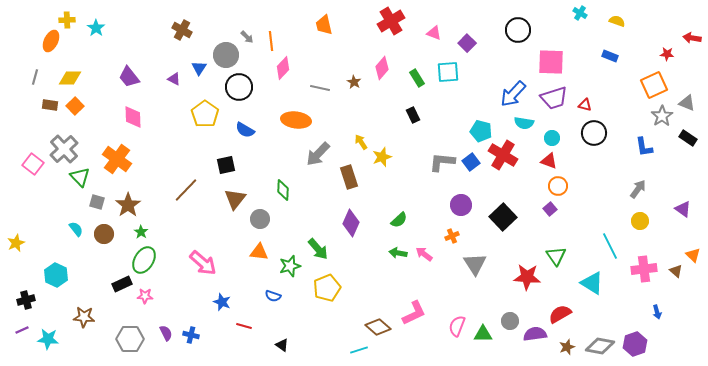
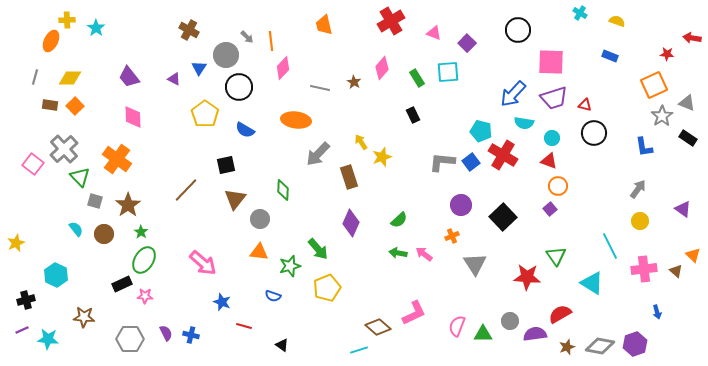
brown cross at (182, 30): moved 7 px right
gray square at (97, 202): moved 2 px left, 1 px up
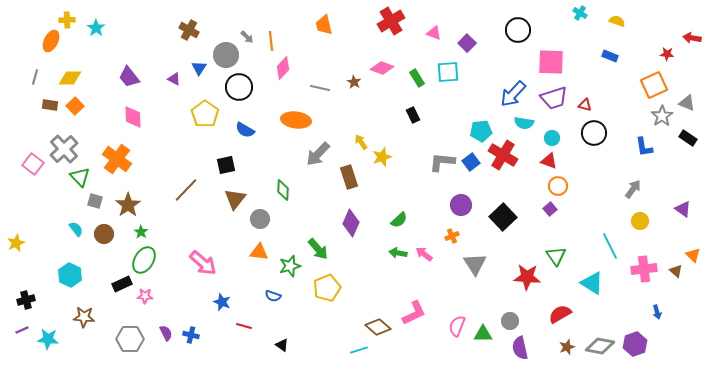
pink diamond at (382, 68): rotated 70 degrees clockwise
cyan pentagon at (481, 131): rotated 20 degrees counterclockwise
gray arrow at (638, 189): moved 5 px left
cyan hexagon at (56, 275): moved 14 px right
purple semicircle at (535, 334): moved 15 px left, 14 px down; rotated 95 degrees counterclockwise
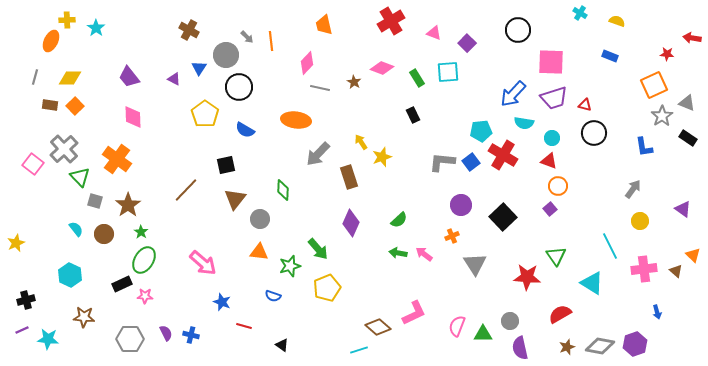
pink diamond at (283, 68): moved 24 px right, 5 px up
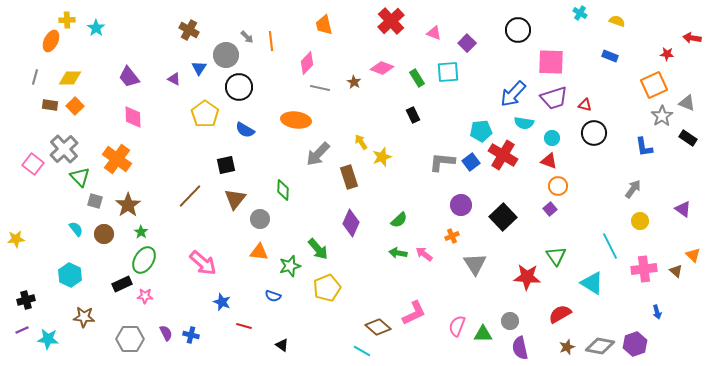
red cross at (391, 21): rotated 12 degrees counterclockwise
brown line at (186, 190): moved 4 px right, 6 px down
yellow star at (16, 243): moved 4 px up; rotated 18 degrees clockwise
cyan line at (359, 350): moved 3 px right, 1 px down; rotated 48 degrees clockwise
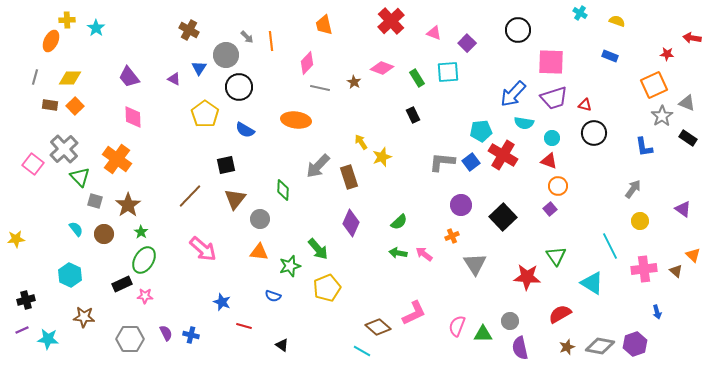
gray arrow at (318, 154): moved 12 px down
green semicircle at (399, 220): moved 2 px down
pink arrow at (203, 263): moved 14 px up
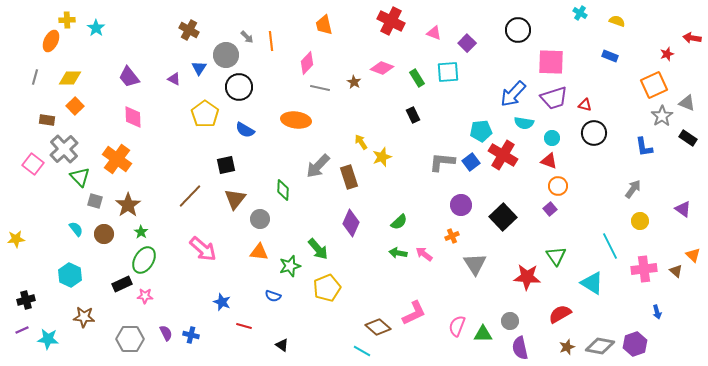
red cross at (391, 21): rotated 20 degrees counterclockwise
red star at (667, 54): rotated 24 degrees counterclockwise
brown rectangle at (50, 105): moved 3 px left, 15 px down
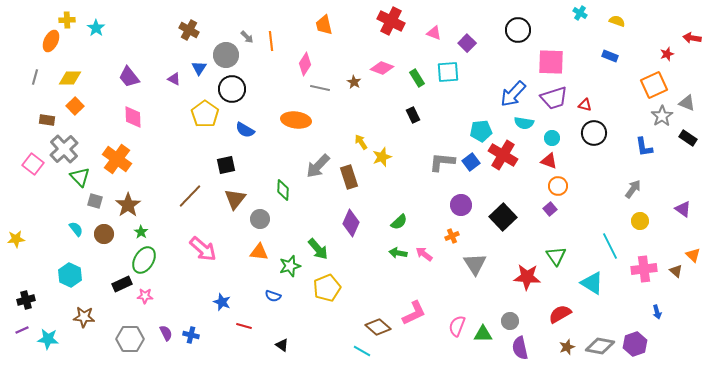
pink diamond at (307, 63): moved 2 px left, 1 px down; rotated 10 degrees counterclockwise
black circle at (239, 87): moved 7 px left, 2 px down
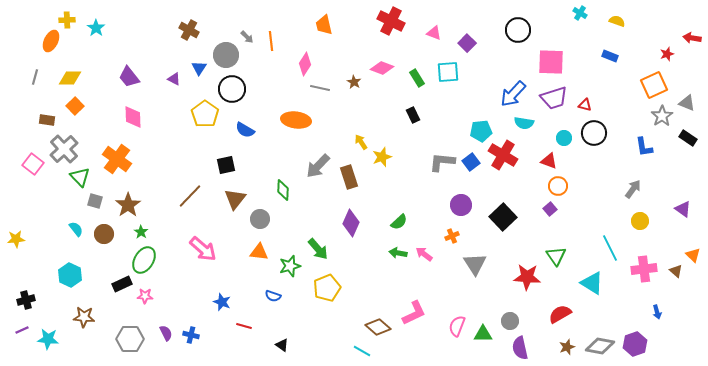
cyan circle at (552, 138): moved 12 px right
cyan line at (610, 246): moved 2 px down
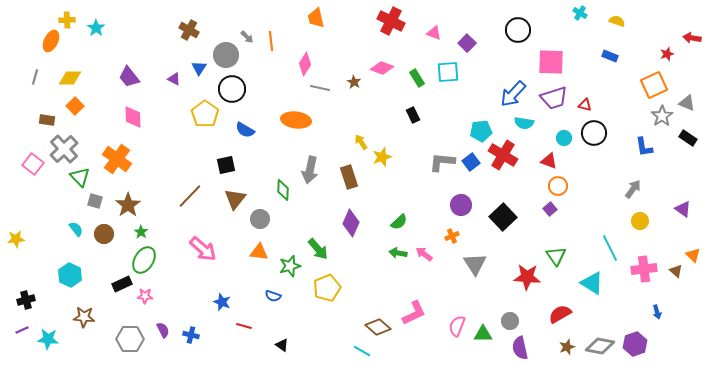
orange trapezoid at (324, 25): moved 8 px left, 7 px up
gray arrow at (318, 166): moved 8 px left, 4 px down; rotated 32 degrees counterclockwise
purple semicircle at (166, 333): moved 3 px left, 3 px up
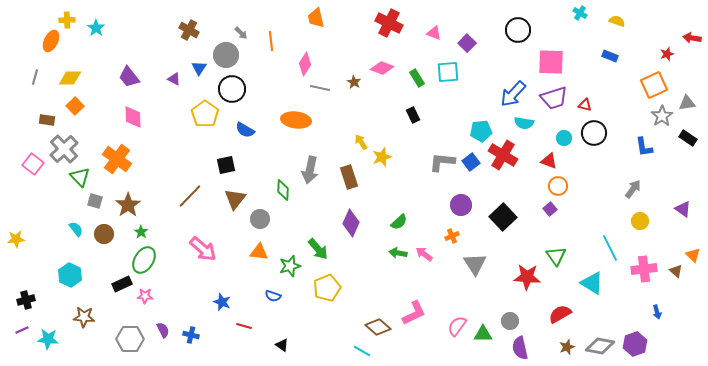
red cross at (391, 21): moved 2 px left, 2 px down
gray arrow at (247, 37): moved 6 px left, 4 px up
gray triangle at (687, 103): rotated 30 degrees counterclockwise
pink semicircle at (457, 326): rotated 15 degrees clockwise
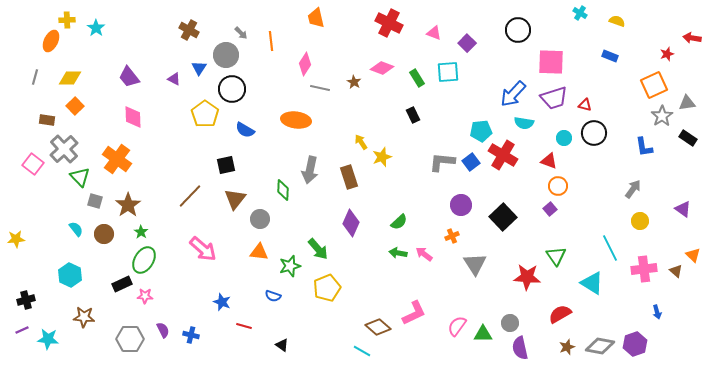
gray circle at (510, 321): moved 2 px down
